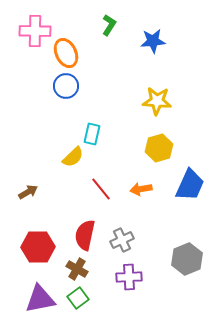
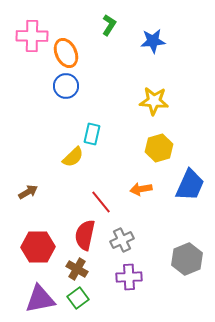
pink cross: moved 3 px left, 5 px down
yellow star: moved 3 px left
red line: moved 13 px down
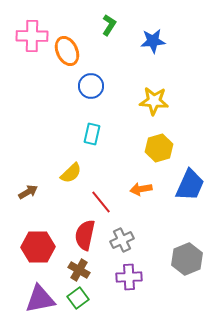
orange ellipse: moved 1 px right, 2 px up
blue circle: moved 25 px right
yellow semicircle: moved 2 px left, 16 px down
brown cross: moved 2 px right, 1 px down
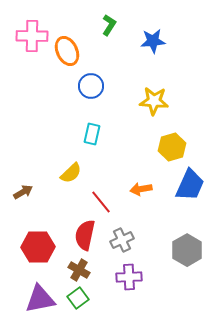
yellow hexagon: moved 13 px right, 1 px up
brown arrow: moved 5 px left
gray hexagon: moved 9 px up; rotated 8 degrees counterclockwise
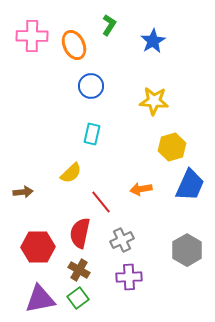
blue star: rotated 25 degrees counterclockwise
orange ellipse: moved 7 px right, 6 px up
brown arrow: rotated 24 degrees clockwise
red semicircle: moved 5 px left, 2 px up
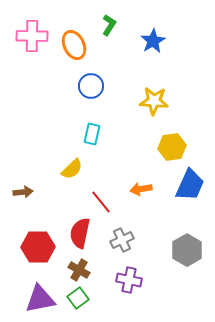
yellow hexagon: rotated 8 degrees clockwise
yellow semicircle: moved 1 px right, 4 px up
purple cross: moved 3 px down; rotated 15 degrees clockwise
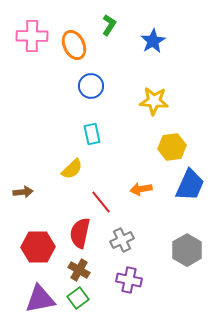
cyan rectangle: rotated 25 degrees counterclockwise
